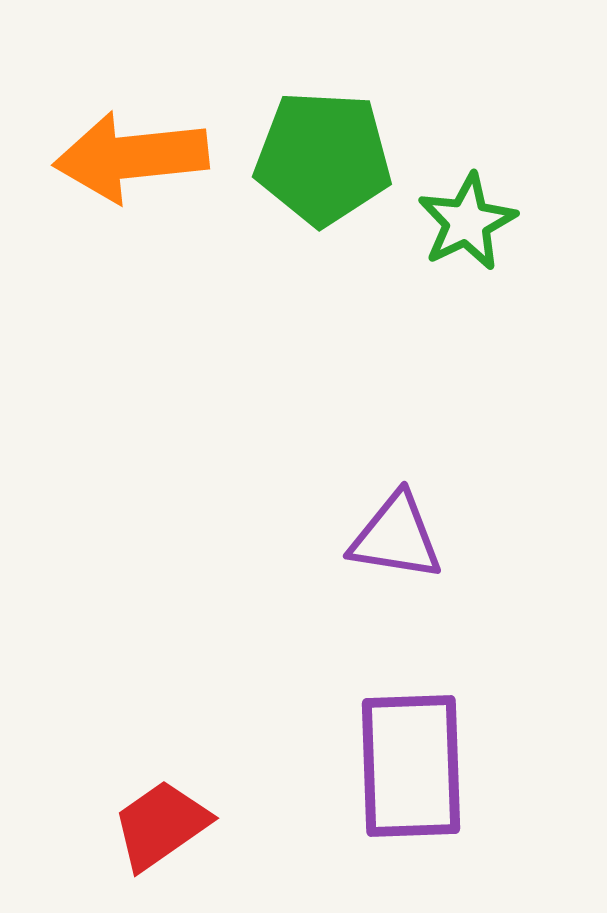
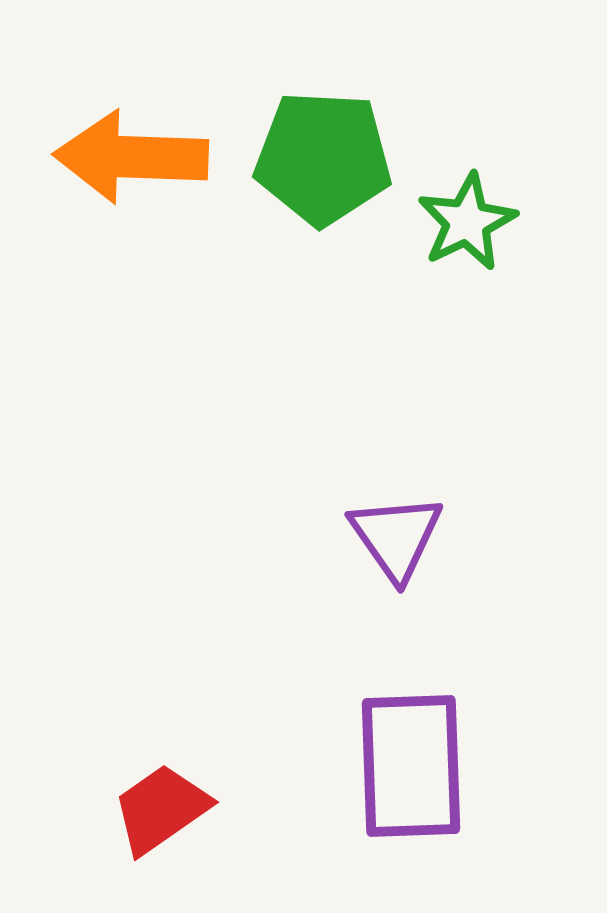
orange arrow: rotated 8 degrees clockwise
purple triangle: rotated 46 degrees clockwise
red trapezoid: moved 16 px up
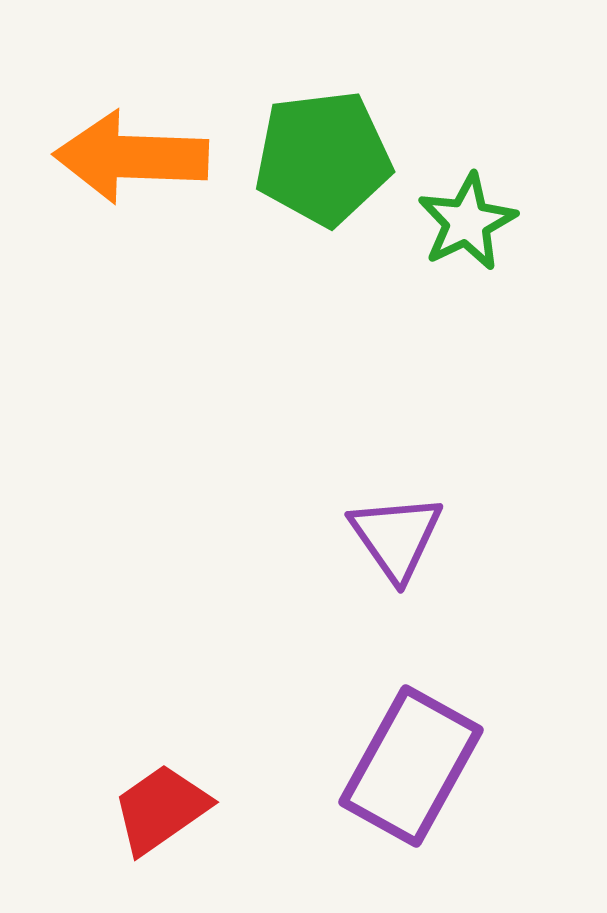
green pentagon: rotated 10 degrees counterclockwise
purple rectangle: rotated 31 degrees clockwise
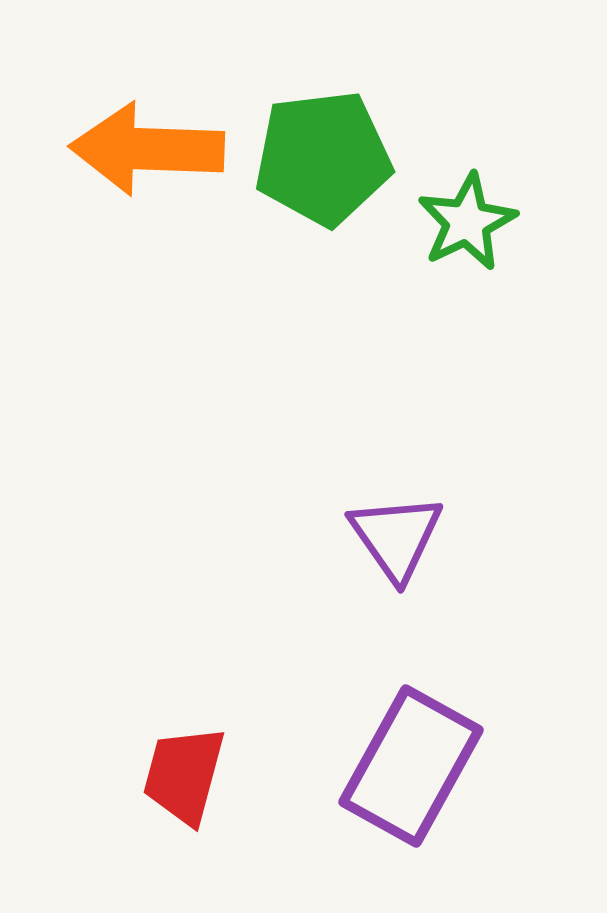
orange arrow: moved 16 px right, 8 px up
red trapezoid: moved 23 px right, 34 px up; rotated 40 degrees counterclockwise
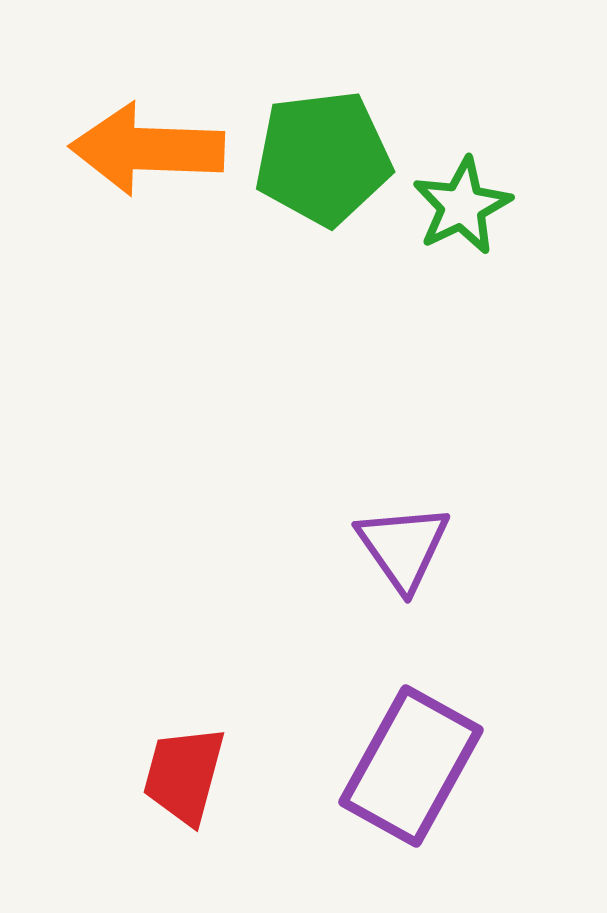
green star: moved 5 px left, 16 px up
purple triangle: moved 7 px right, 10 px down
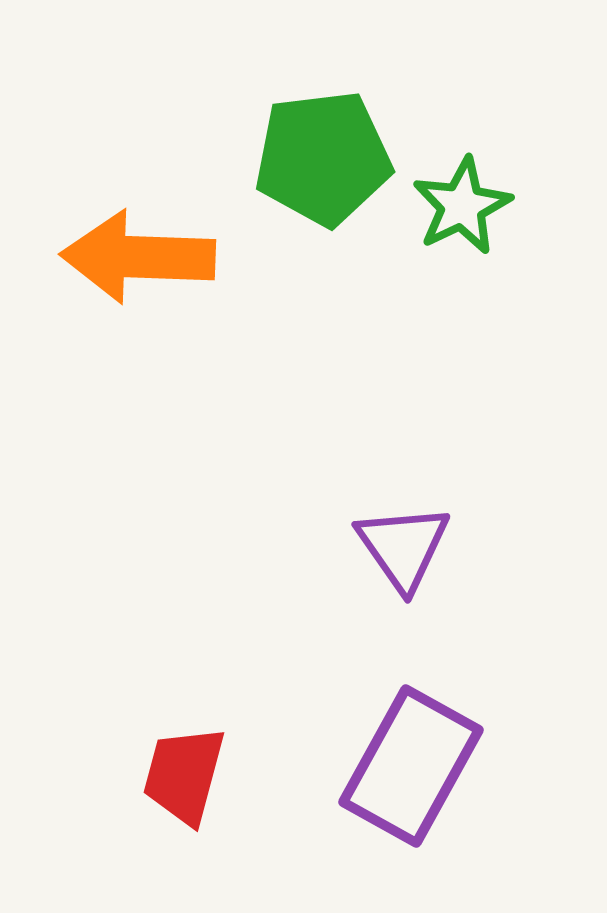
orange arrow: moved 9 px left, 108 px down
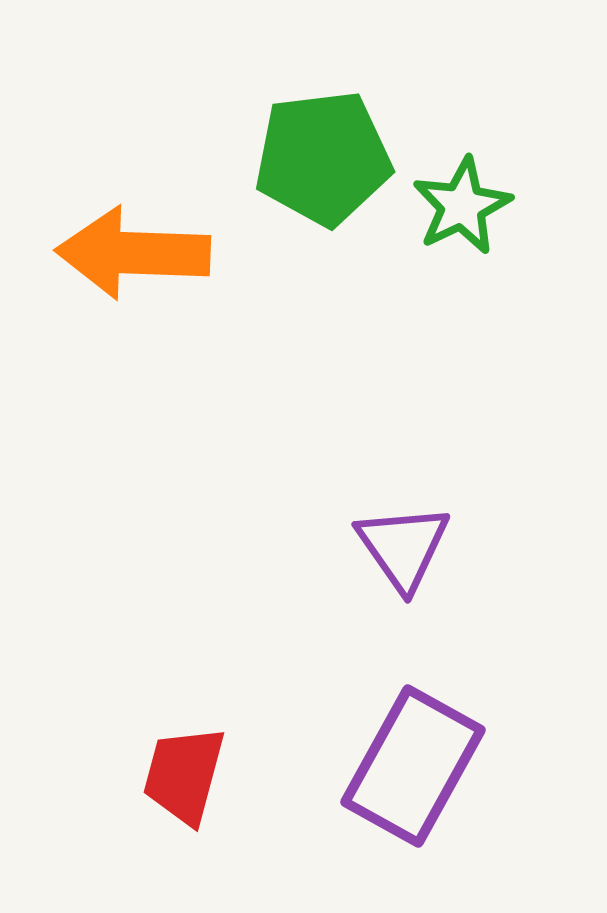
orange arrow: moved 5 px left, 4 px up
purple rectangle: moved 2 px right
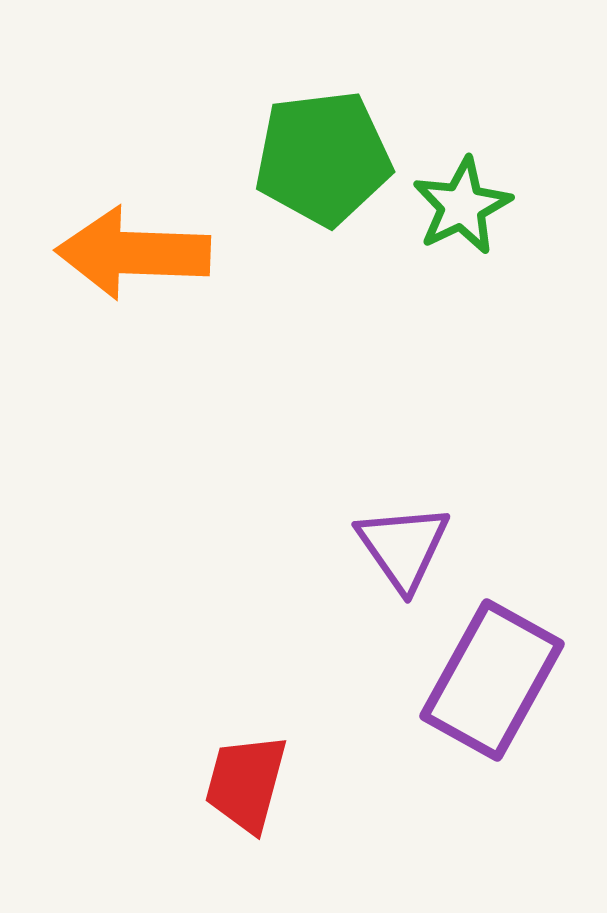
purple rectangle: moved 79 px right, 86 px up
red trapezoid: moved 62 px right, 8 px down
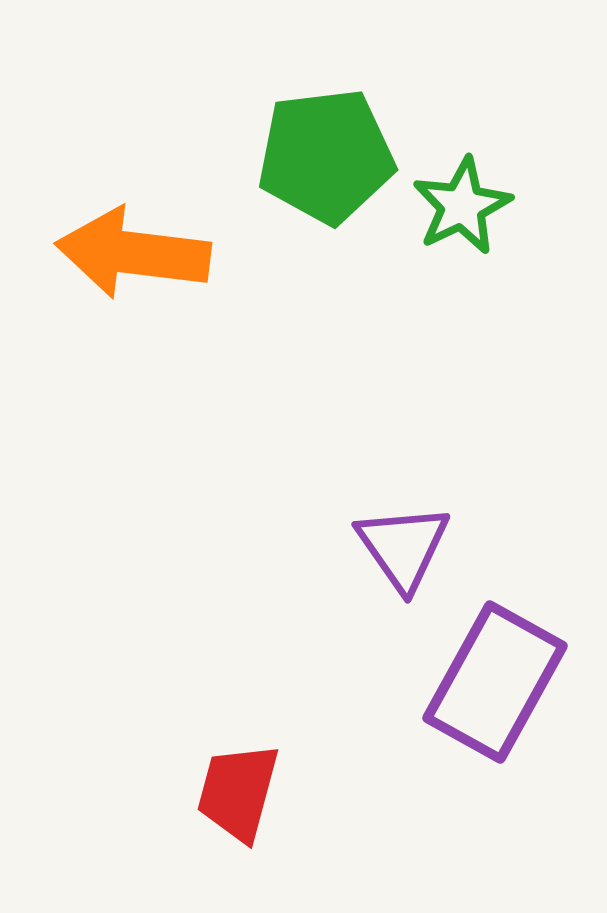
green pentagon: moved 3 px right, 2 px up
orange arrow: rotated 5 degrees clockwise
purple rectangle: moved 3 px right, 2 px down
red trapezoid: moved 8 px left, 9 px down
